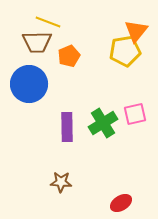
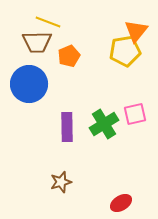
green cross: moved 1 px right, 1 px down
brown star: rotated 20 degrees counterclockwise
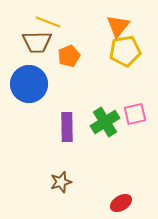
orange triangle: moved 18 px left, 5 px up
green cross: moved 1 px right, 2 px up
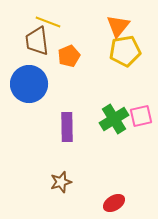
brown trapezoid: moved 1 px up; rotated 84 degrees clockwise
pink square: moved 6 px right, 2 px down
green cross: moved 9 px right, 3 px up
red ellipse: moved 7 px left
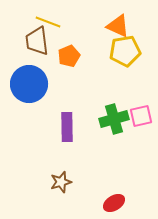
orange triangle: rotated 45 degrees counterclockwise
green cross: rotated 16 degrees clockwise
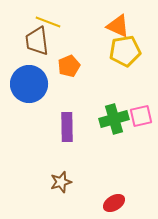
orange pentagon: moved 10 px down
